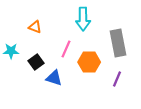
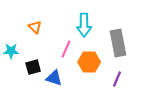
cyan arrow: moved 1 px right, 6 px down
orange triangle: rotated 24 degrees clockwise
black square: moved 3 px left, 5 px down; rotated 21 degrees clockwise
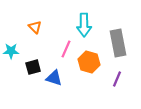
orange hexagon: rotated 15 degrees clockwise
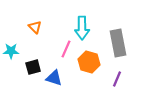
cyan arrow: moved 2 px left, 3 px down
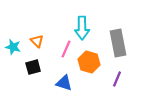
orange triangle: moved 2 px right, 14 px down
cyan star: moved 2 px right, 4 px up; rotated 14 degrees clockwise
blue triangle: moved 10 px right, 5 px down
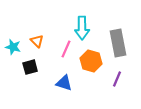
orange hexagon: moved 2 px right, 1 px up
black square: moved 3 px left
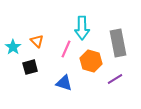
cyan star: rotated 21 degrees clockwise
purple line: moved 2 px left; rotated 35 degrees clockwise
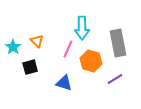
pink line: moved 2 px right
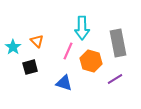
pink line: moved 2 px down
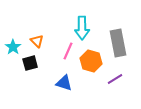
black square: moved 4 px up
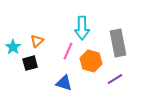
orange triangle: rotated 32 degrees clockwise
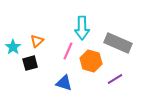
gray rectangle: rotated 56 degrees counterclockwise
